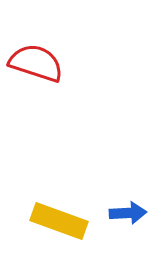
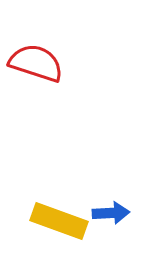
blue arrow: moved 17 px left
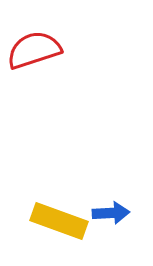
red semicircle: moved 2 px left, 13 px up; rotated 36 degrees counterclockwise
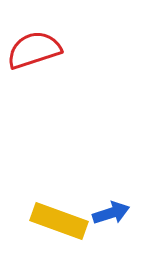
blue arrow: rotated 15 degrees counterclockwise
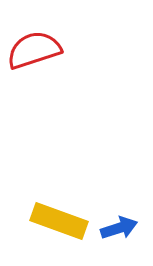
blue arrow: moved 8 px right, 15 px down
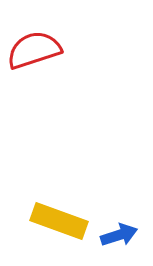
blue arrow: moved 7 px down
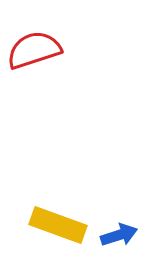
yellow rectangle: moved 1 px left, 4 px down
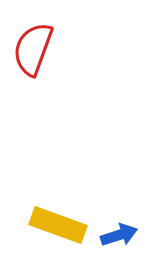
red semicircle: moved 1 px left, 1 px up; rotated 52 degrees counterclockwise
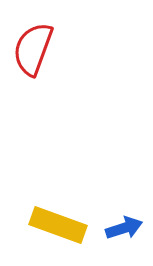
blue arrow: moved 5 px right, 7 px up
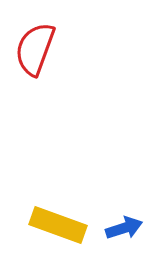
red semicircle: moved 2 px right
